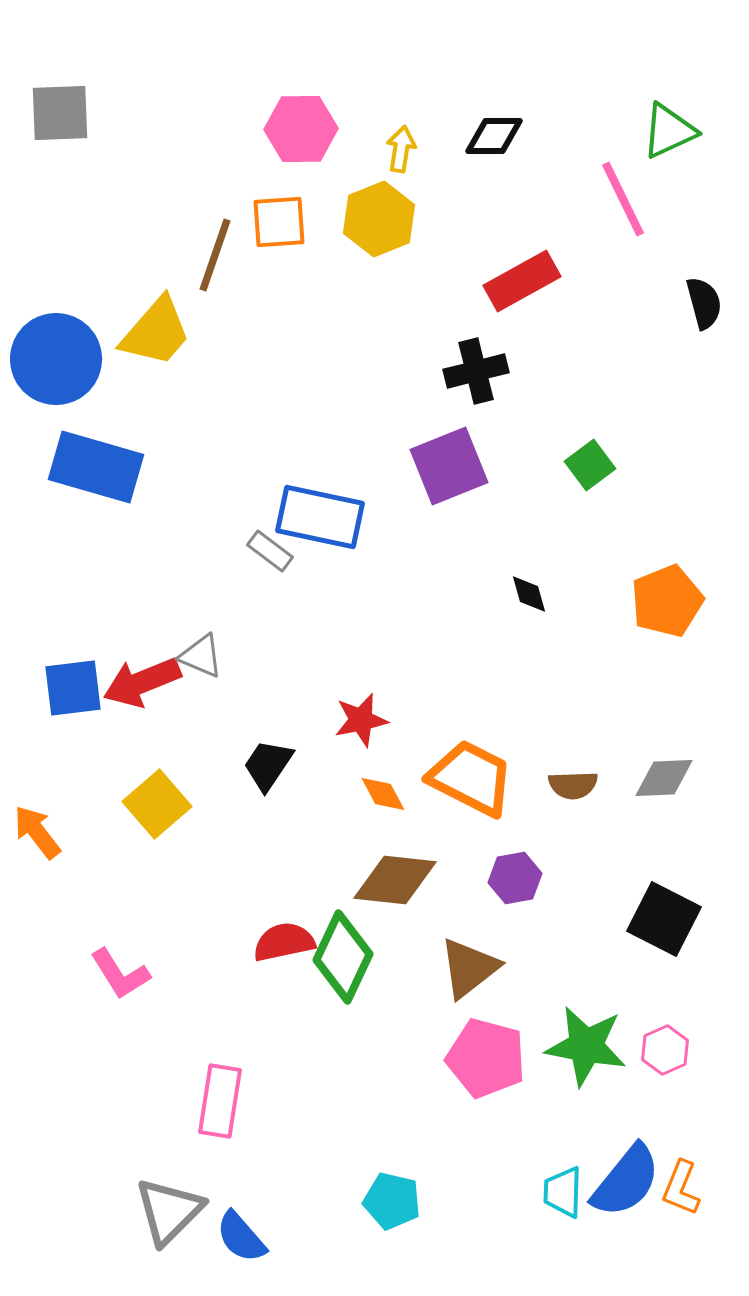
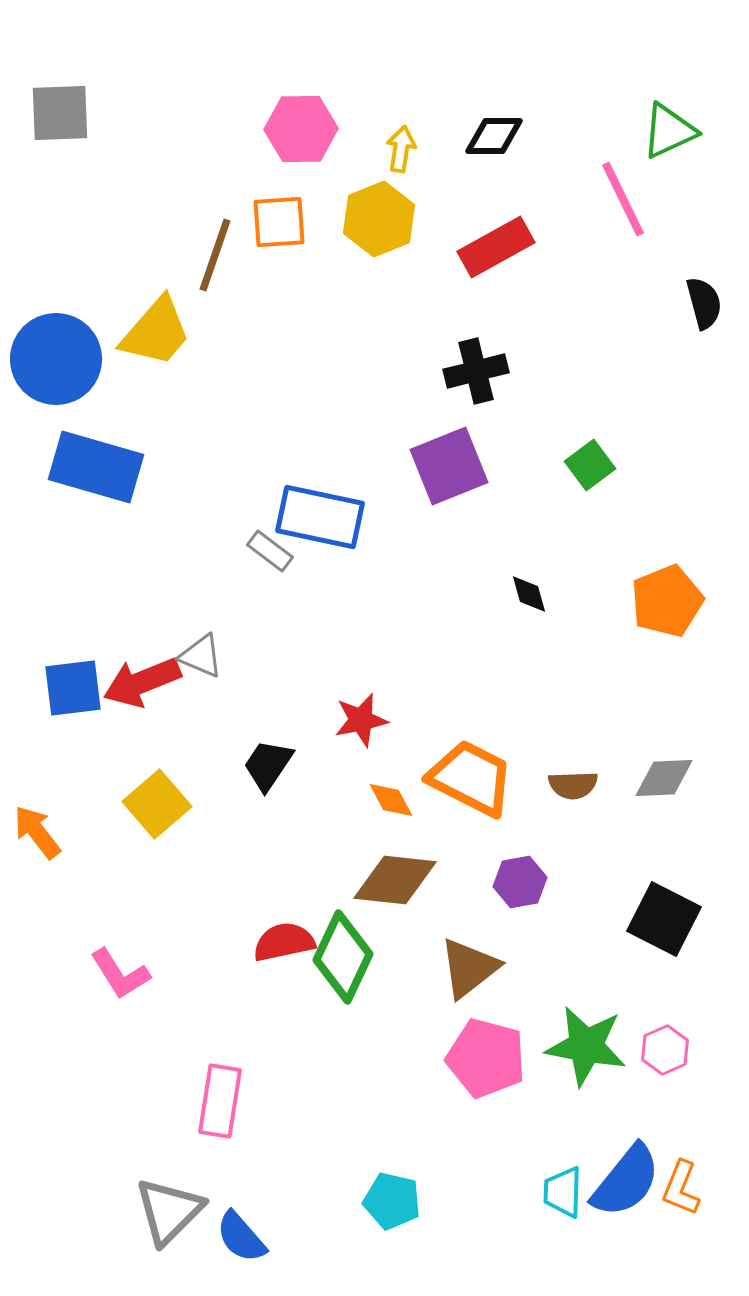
red rectangle at (522, 281): moved 26 px left, 34 px up
orange diamond at (383, 794): moved 8 px right, 6 px down
purple hexagon at (515, 878): moved 5 px right, 4 px down
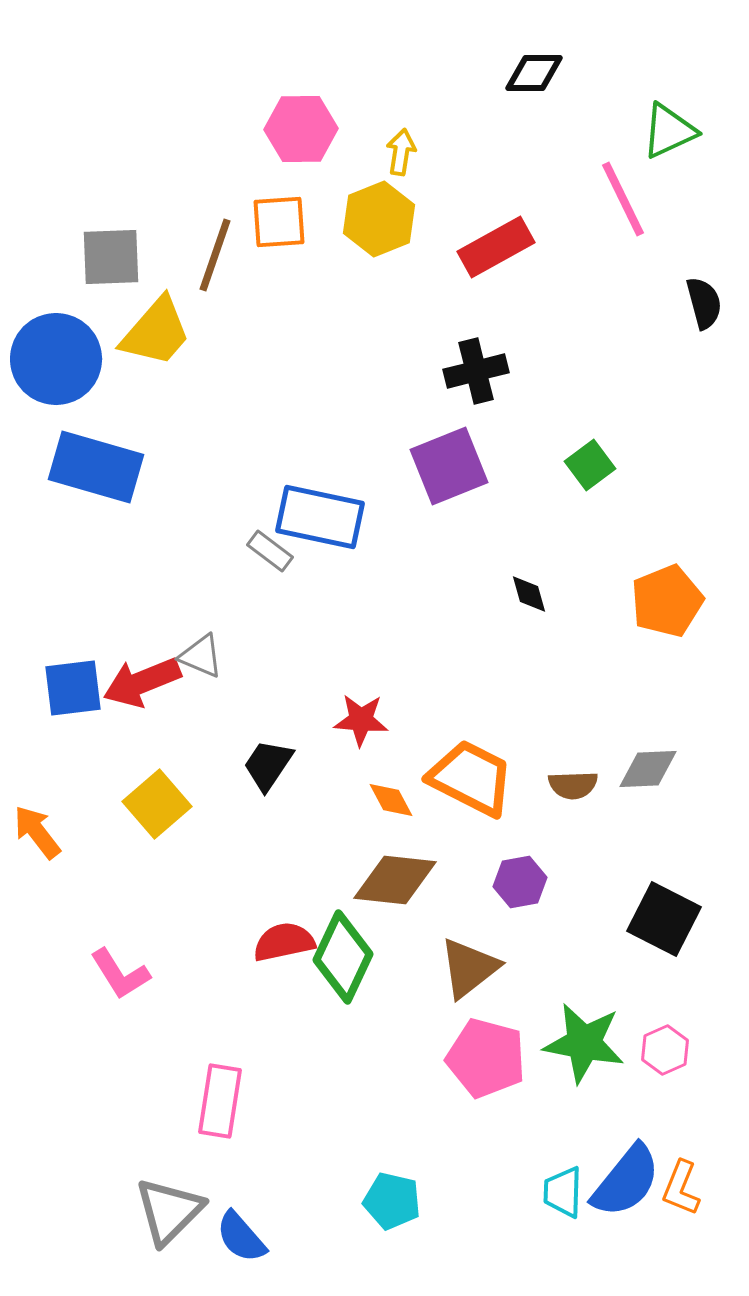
gray square at (60, 113): moved 51 px right, 144 px down
black diamond at (494, 136): moved 40 px right, 63 px up
yellow arrow at (401, 149): moved 3 px down
red star at (361, 720): rotated 16 degrees clockwise
gray diamond at (664, 778): moved 16 px left, 9 px up
green star at (586, 1046): moved 2 px left, 3 px up
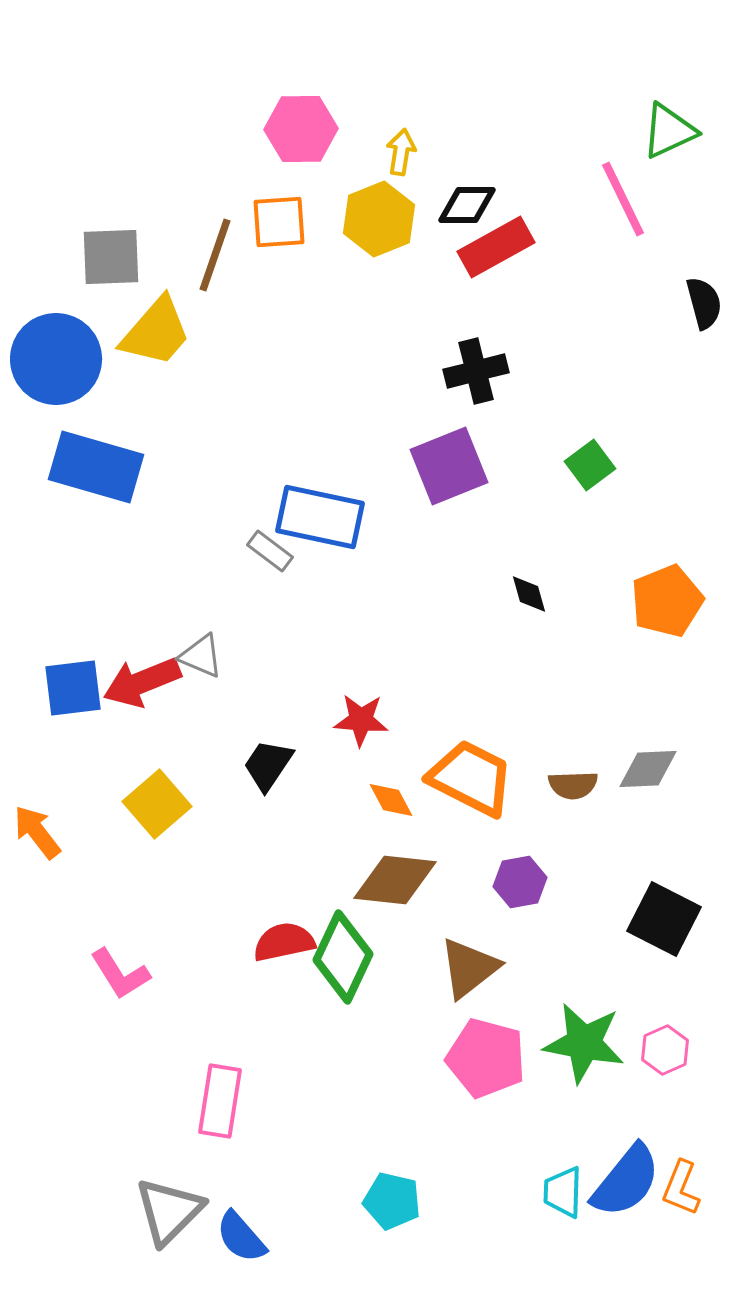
black diamond at (534, 73): moved 67 px left, 132 px down
